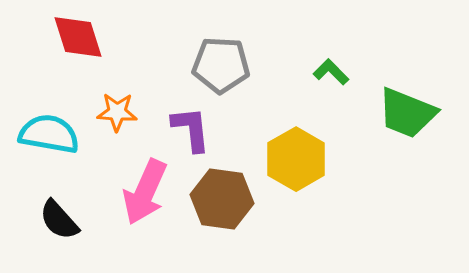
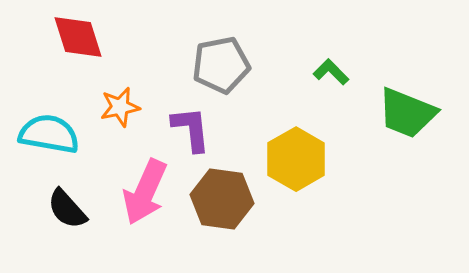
gray pentagon: rotated 14 degrees counterclockwise
orange star: moved 3 px right, 5 px up; rotated 15 degrees counterclockwise
black semicircle: moved 8 px right, 11 px up
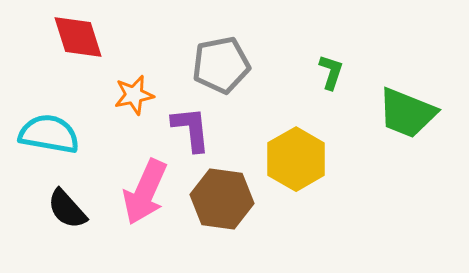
green L-shape: rotated 63 degrees clockwise
orange star: moved 14 px right, 12 px up
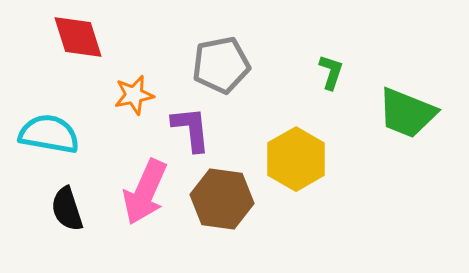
black semicircle: rotated 24 degrees clockwise
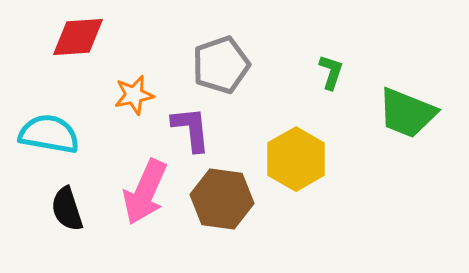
red diamond: rotated 76 degrees counterclockwise
gray pentagon: rotated 8 degrees counterclockwise
